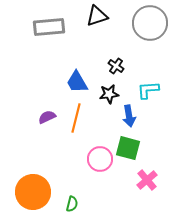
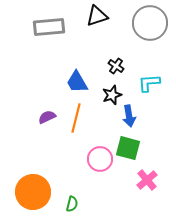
cyan L-shape: moved 1 px right, 7 px up
black star: moved 3 px right, 1 px down; rotated 12 degrees counterclockwise
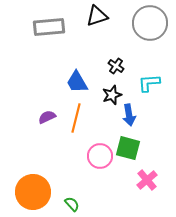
blue arrow: moved 1 px up
pink circle: moved 3 px up
green semicircle: rotated 56 degrees counterclockwise
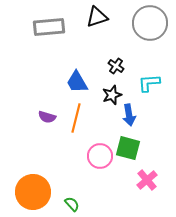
black triangle: moved 1 px down
purple semicircle: rotated 138 degrees counterclockwise
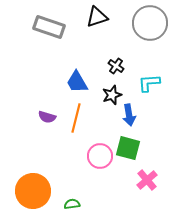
gray rectangle: rotated 24 degrees clockwise
orange circle: moved 1 px up
green semicircle: rotated 56 degrees counterclockwise
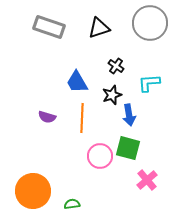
black triangle: moved 2 px right, 11 px down
orange line: moved 6 px right; rotated 12 degrees counterclockwise
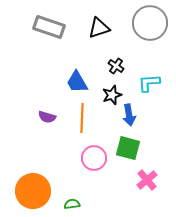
pink circle: moved 6 px left, 2 px down
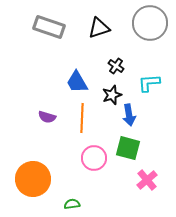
orange circle: moved 12 px up
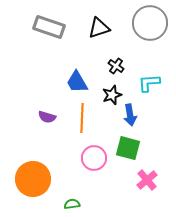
blue arrow: moved 1 px right
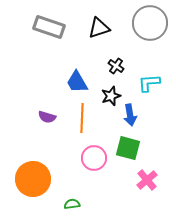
black star: moved 1 px left, 1 px down
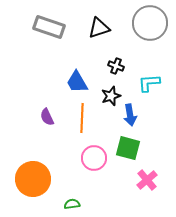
black cross: rotated 14 degrees counterclockwise
purple semicircle: rotated 48 degrees clockwise
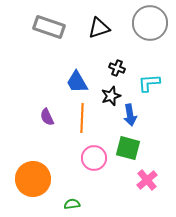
black cross: moved 1 px right, 2 px down
